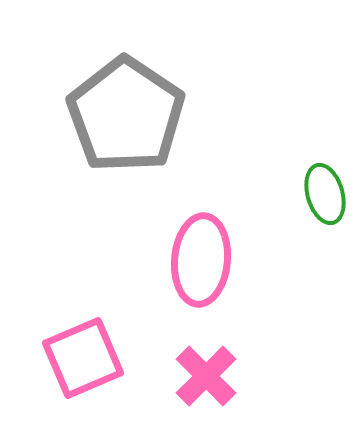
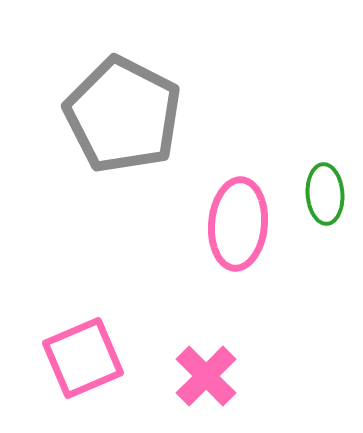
gray pentagon: moved 3 px left; rotated 7 degrees counterclockwise
green ellipse: rotated 12 degrees clockwise
pink ellipse: moved 37 px right, 36 px up
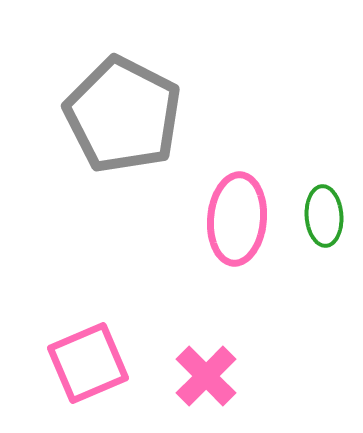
green ellipse: moved 1 px left, 22 px down
pink ellipse: moved 1 px left, 5 px up
pink square: moved 5 px right, 5 px down
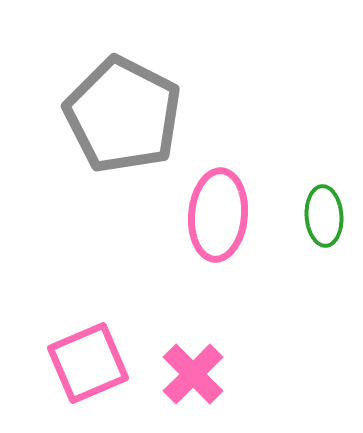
pink ellipse: moved 19 px left, 4 px up
pink cross: moved 13 px left, 2 px up
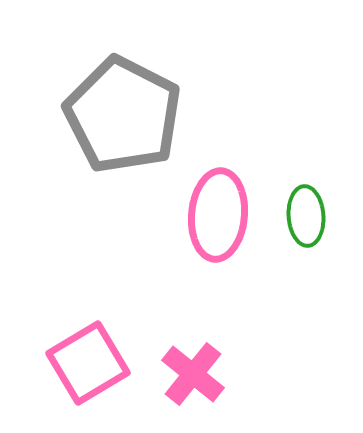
green ellipse: moved 18 px left
pink square: rotated 8 degrees counterclockwise
pink cross: rotated 6 degrees counterclockwise
